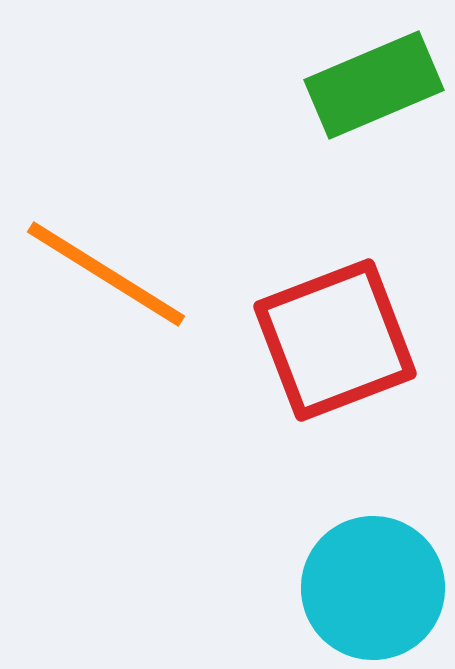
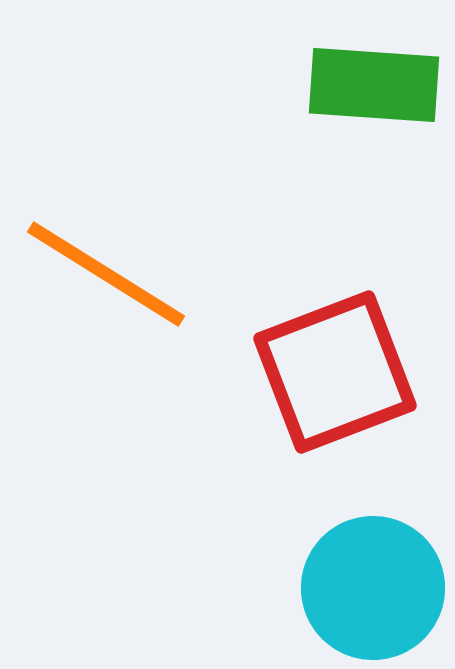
green rectangle: rotated 27 degrees clockwise
red square: moved 32 px down
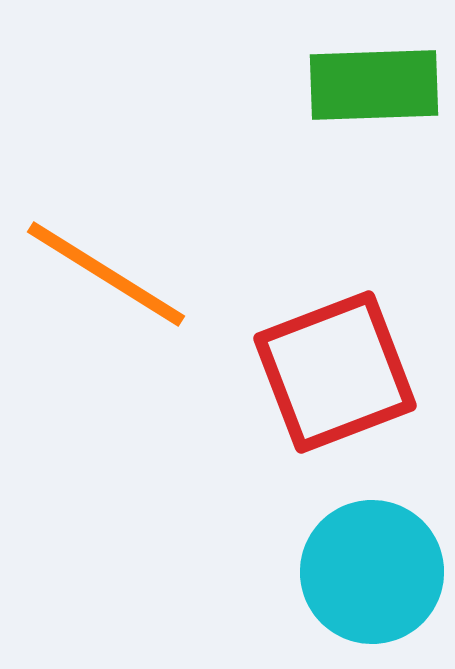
green rectangle: rotated 6 degrees counterclockwise
cyan circle: moved 1 px left, 16 px up
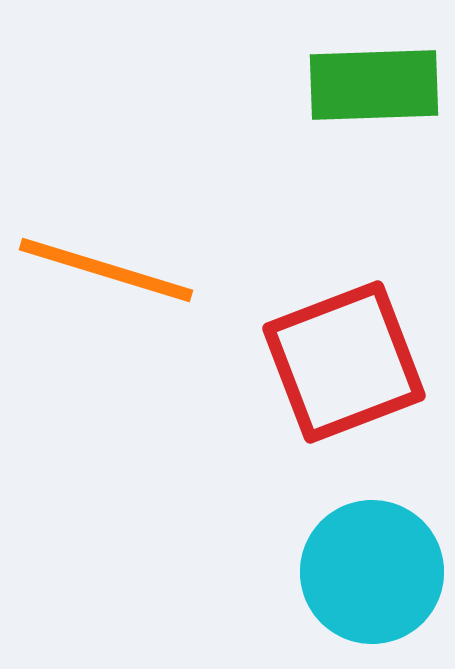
orange line: moved 4 px up; rotated 15 degrees counterclockwise
red square: moved 9 px right, 10 px up
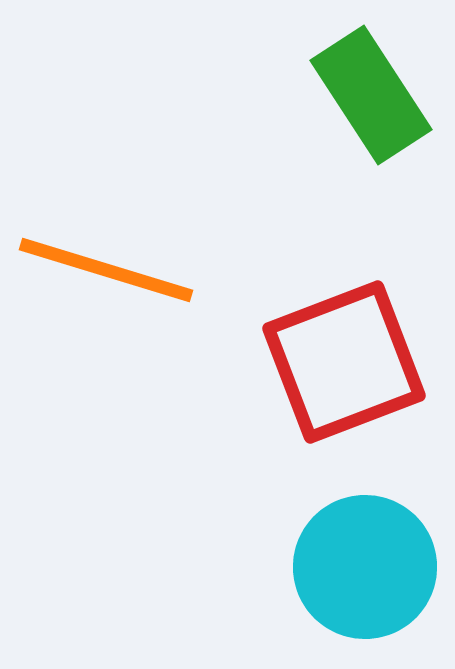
green rectangle: moved 3 px left, 10 px down; rotated 59 degrees clockwise
cyan circle: moved 7 px left, 5 px up
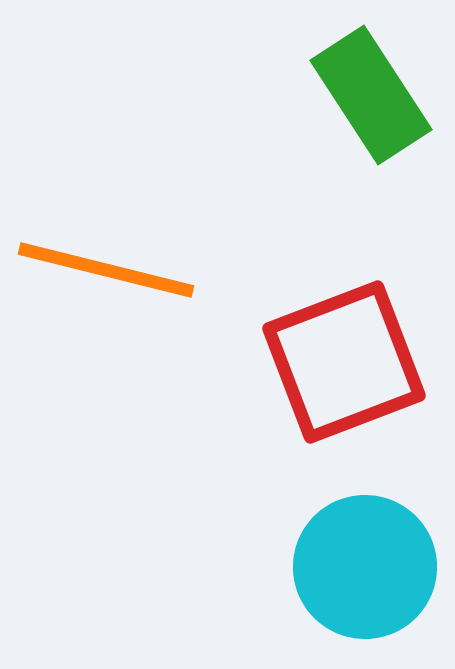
orange line: rotated 3 degrees counterclockwise
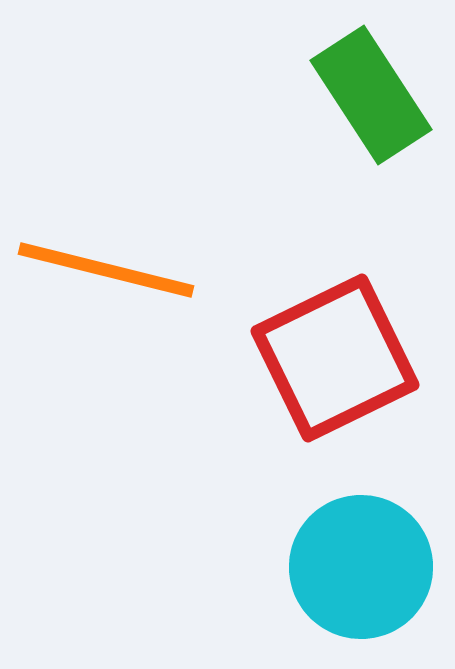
red square: moved 9 px left, 4 px up; rotated 5 degrees counterclockwise
cyan circle: moved 4 px left
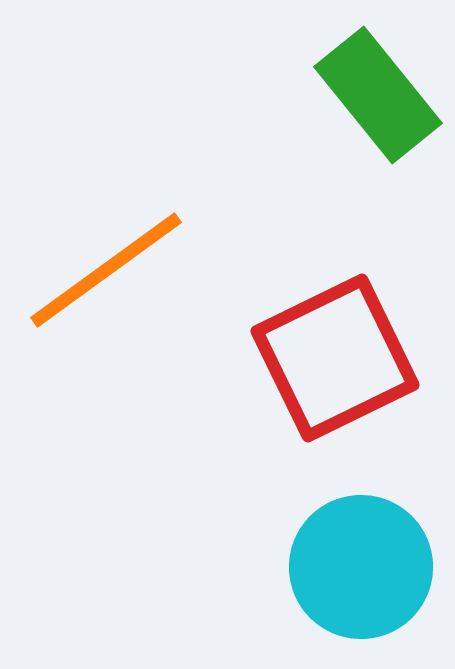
green rectangle: moved 7 px right; rotated 6 degrees counterclockwise
orange line: rotated 50 degrees counterclockwise
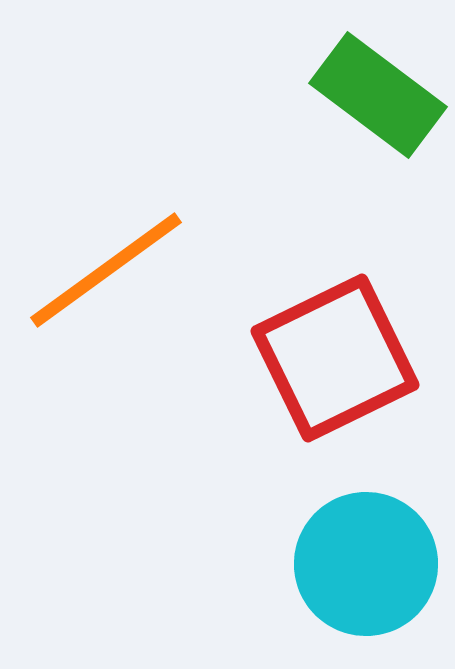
green rectangle: rotated 14 degrees counterclockwise
cyan circle: moved 5 px right, 3 px up
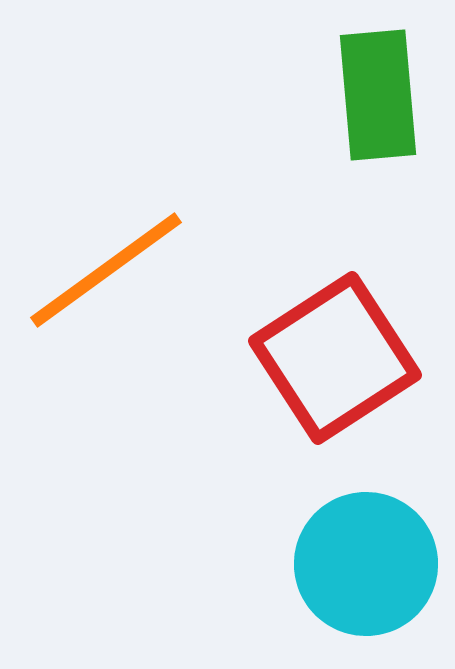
green rectangle: rotated 48 degrees clockwise
red square: rotated 7 degrees counterclockwise
